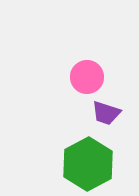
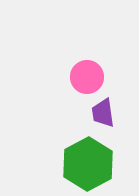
purple trapezoid: moved 3 px left; rotated 64 degrees clockwise
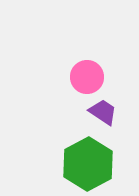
purple trapezoid: moved 1 px up; rotated 132 degrees clockwise
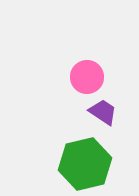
green hexagon: moved 3 px left; rotated 15 degrees clockwise
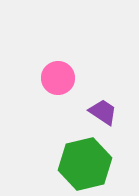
pink circle: moved 29 px left, 1 px down
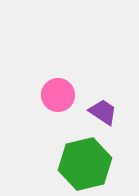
pink circle: moved 17 px down
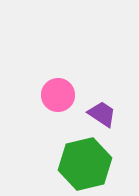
purple trapezoid: moved 1 px left, 2 px down
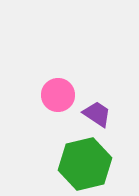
purple trapezoid: moved 5 px left
